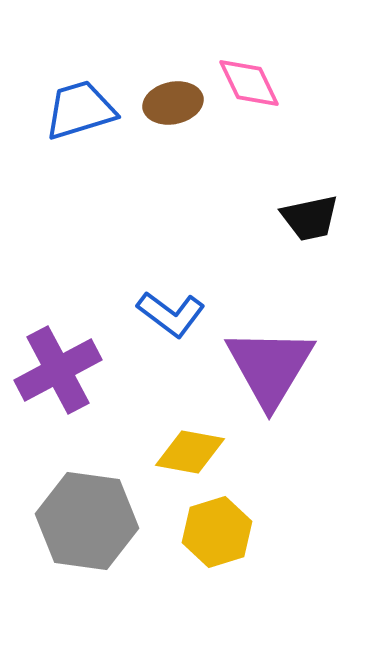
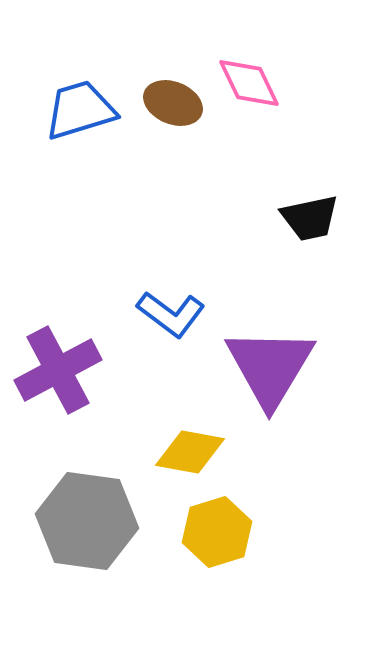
brown ellipse: rotated 34 degrees clockwise
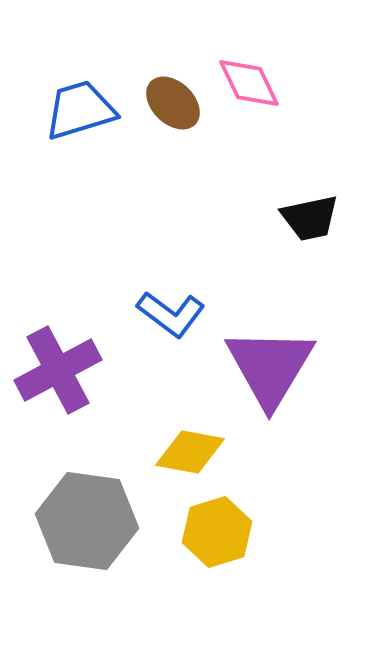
brown ellipse: rotated 22 degrees clockwise
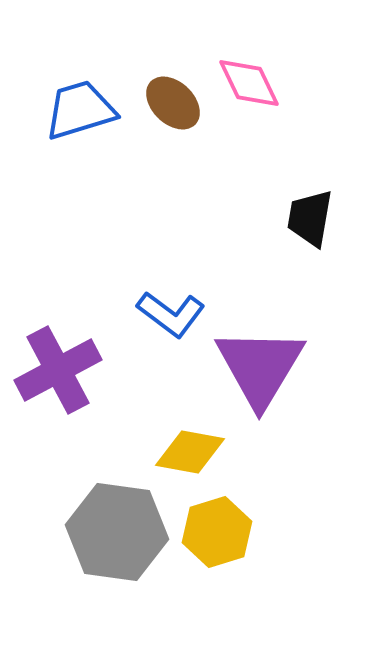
black trapezoid: rotated 112 degrees clockwise
purple triangle: moved 10 px left
gray hexagon: moved 30 px right, 11 px down
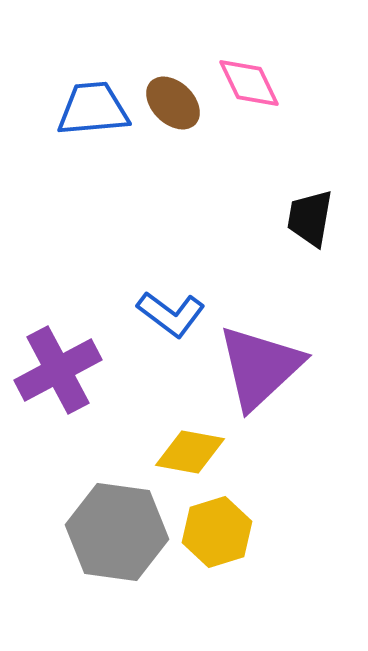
blue trapezoid: moved 13 px right, 1 px up; rotated 12 degrees clockwise
purple triangle: rotated 16 degrees clockwise
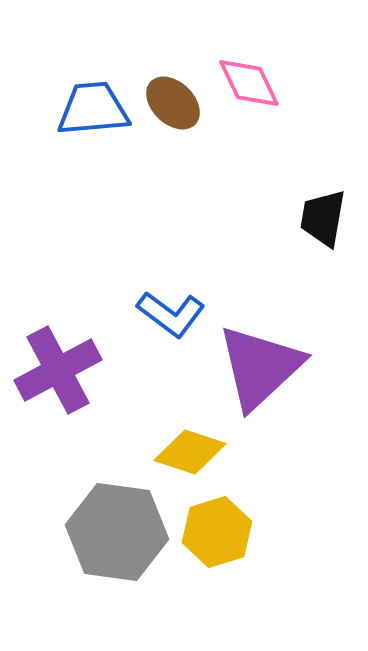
black trapezoid: moved 13 px right
yellow diamond: rotated 8 degrees clockwise
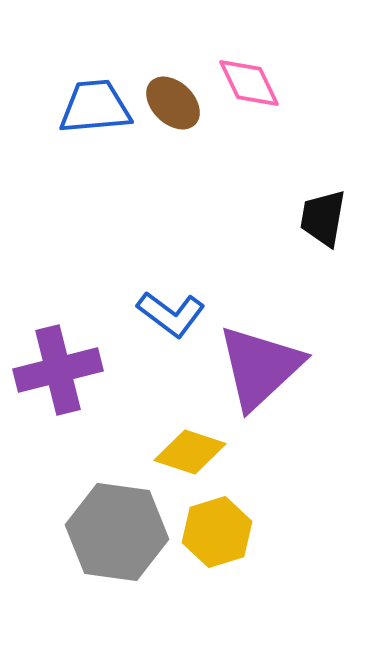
blue trapezoid: moved 2 px right, 2 px up
purple cross: rotated 14 degrees clockwise
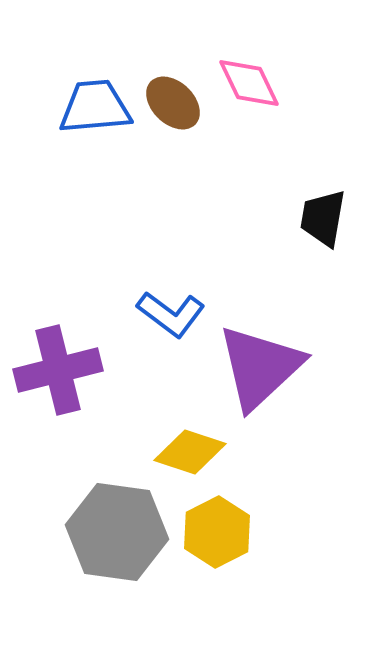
yellow hexagon: rotated 10 degrees counterclockwise
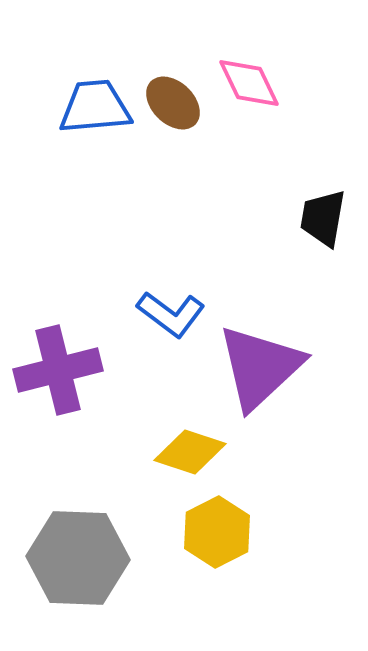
gray hexagon: moved 39 px left, 26 px down; rotated 6 degrees counterclockwise
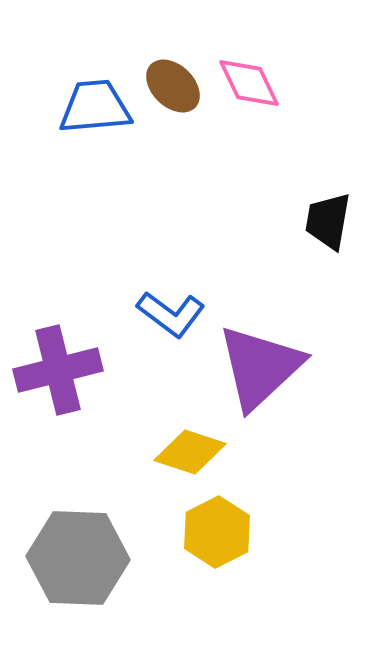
brown ellipse: moved 17 px up
black trapezoid: moved 5 px right, 3 px down
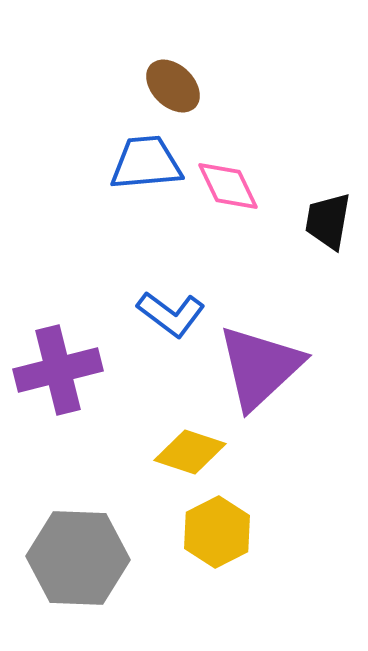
pink diamond: moved 21 px left, 103 px down
blue trapezoid: moved 51 px right, 56 px down
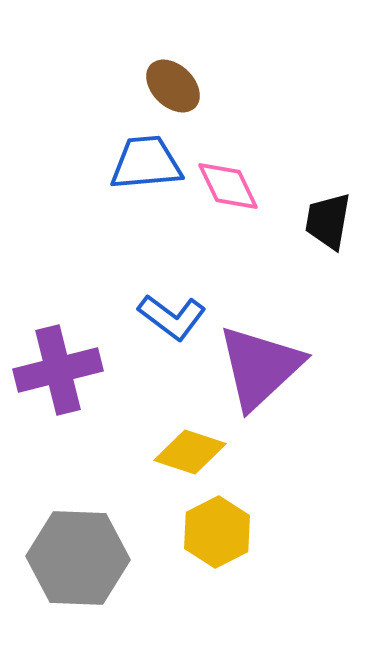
blue L-shape: moved 1 px right, 3 px down
